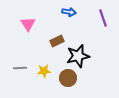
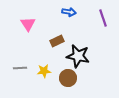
black star: rotated 25 degrees clockwise
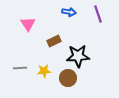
purple line: moved 5 px left, 4 px up
brown rectangle: moved 3 px left
black star: rotated 15 degrees counterclockwise
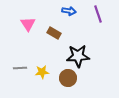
blue arrow: moved 1 px up
brown rectangle: moved 8 px up; rotated 56 degrees clockwise
yellow star: moved 2 px left, 1 px down
